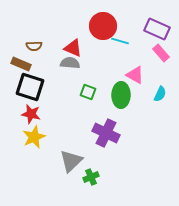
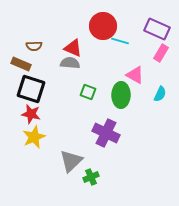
pink rectangle: rotated 72 degrees clockwise
black square: moved 1 px right, 2 px down
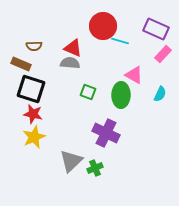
purple rectangle: moved 1 px left
pink rectangle: moved 2 px right, 1 px down; rotated 12 degrees clockwise
pink triangle: moved 1 px left
red star: moved 2 px right
green cross: moved 4 px right, 9 px up
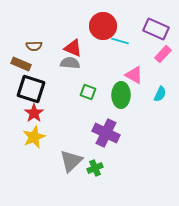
red star: moved 1 px right, 1 px up; rotated 24 degrees clockwise
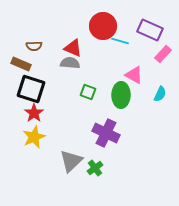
purple rectangle: moved 6 px left, 1 px down
green cross: rotated 14 degrees counterclockwise
